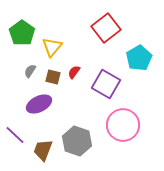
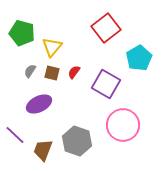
green pentagon: rotated 20 degrees counterclockwise
brown square: moved 1 px left, 4 px up
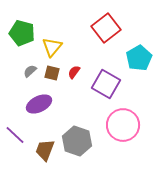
gray semicircle: rotated 16 degrees clockwise
brown trapezoid: moved 2 px right
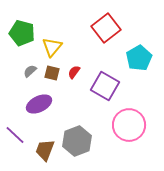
purple square: moved 1 px left, 2 px down
pink circle: moved 6 px right
gray hexagon: rotated 20 degrees clockwise
